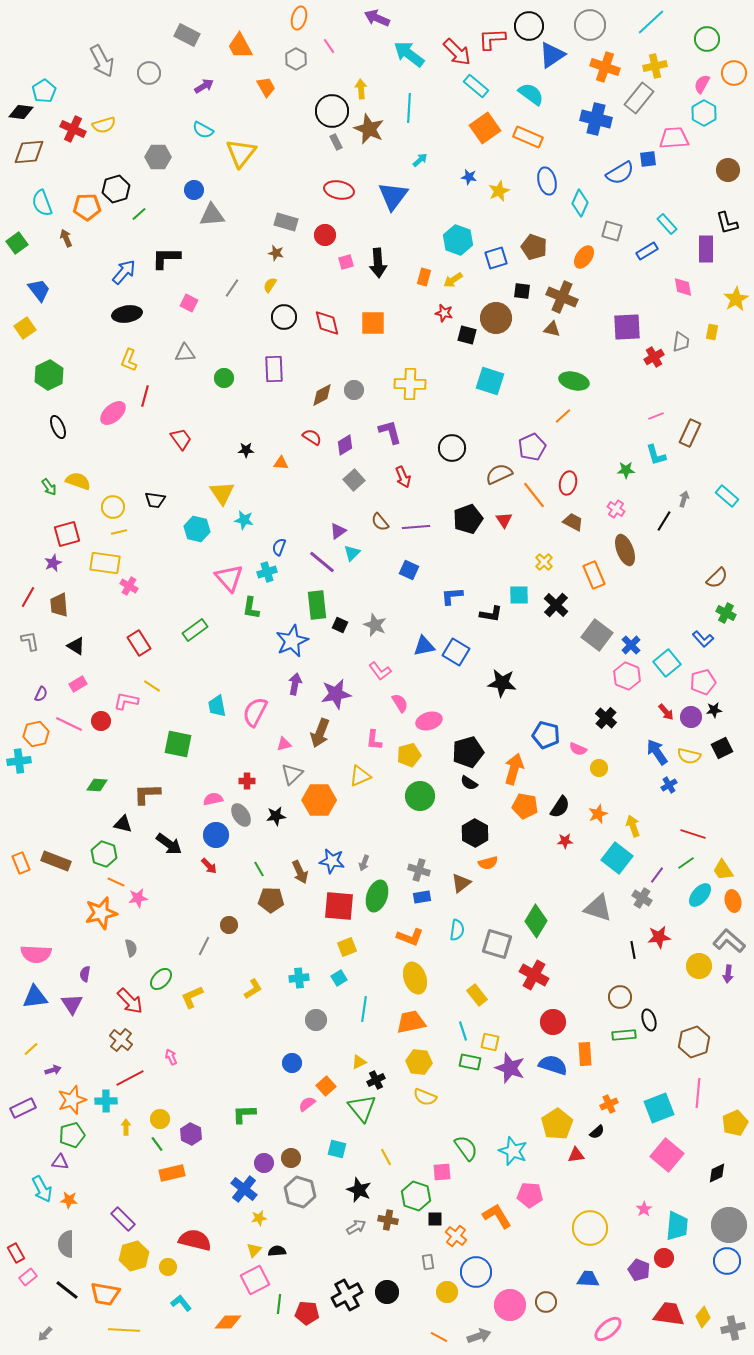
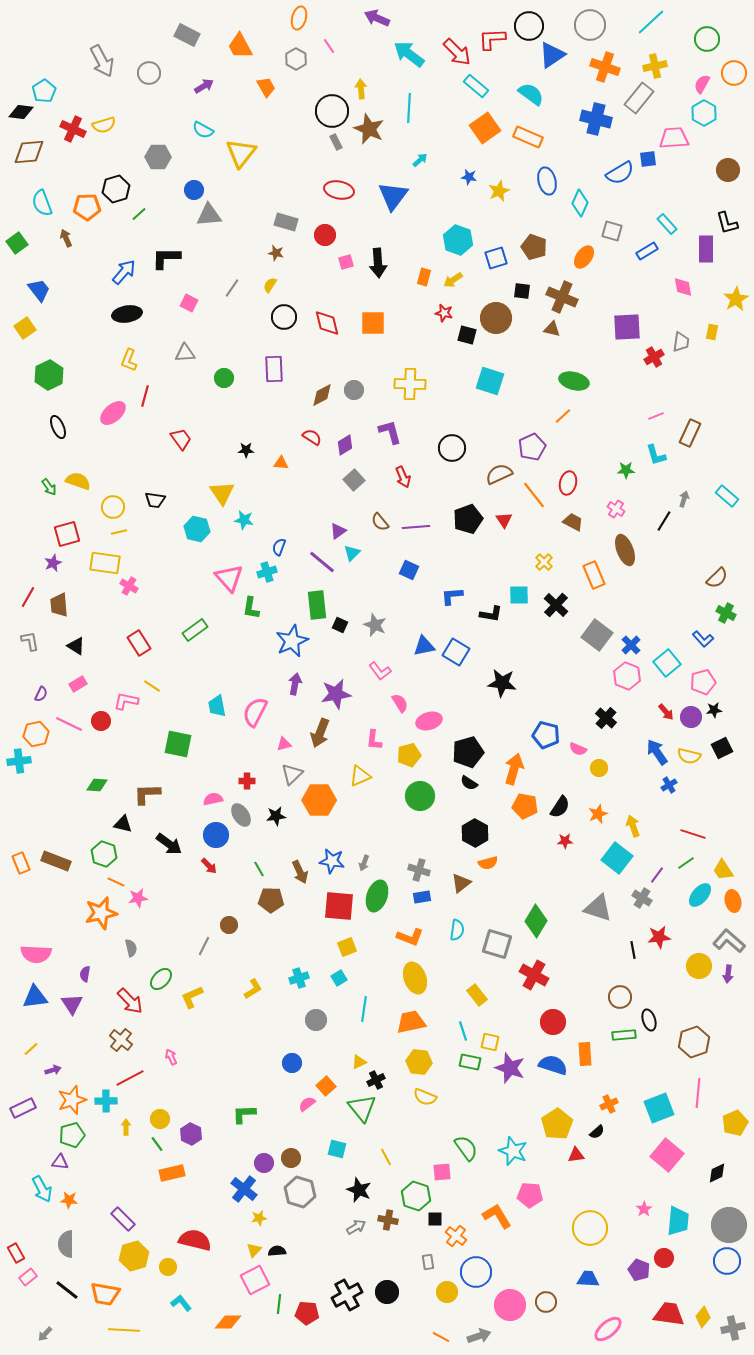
gray triangle at (212, 215): moved 3 px left
cyan cross at (299, 978): rotated 12 degrees counterclockwise
cyan trapezoid at (677, 1226): moved 1 px right, 5 px up
orange line at (439, 1337): moved 2 px right
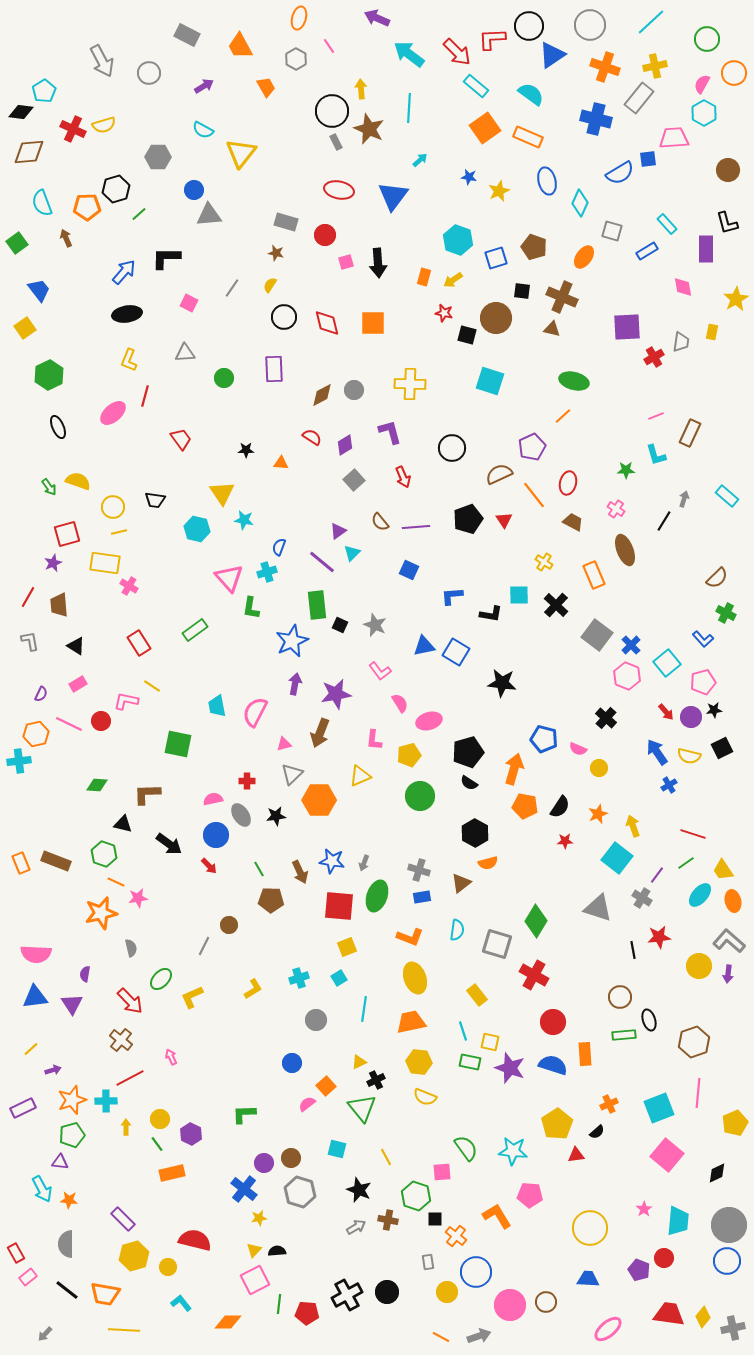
yellow cross at (544, 562): rotated 12 degrees counterclockwise
blue pentagon at (546, 735): moved 2 px left, 4 px down
cyan star at (513, 1151): rotated 16 degrees counterclockwise
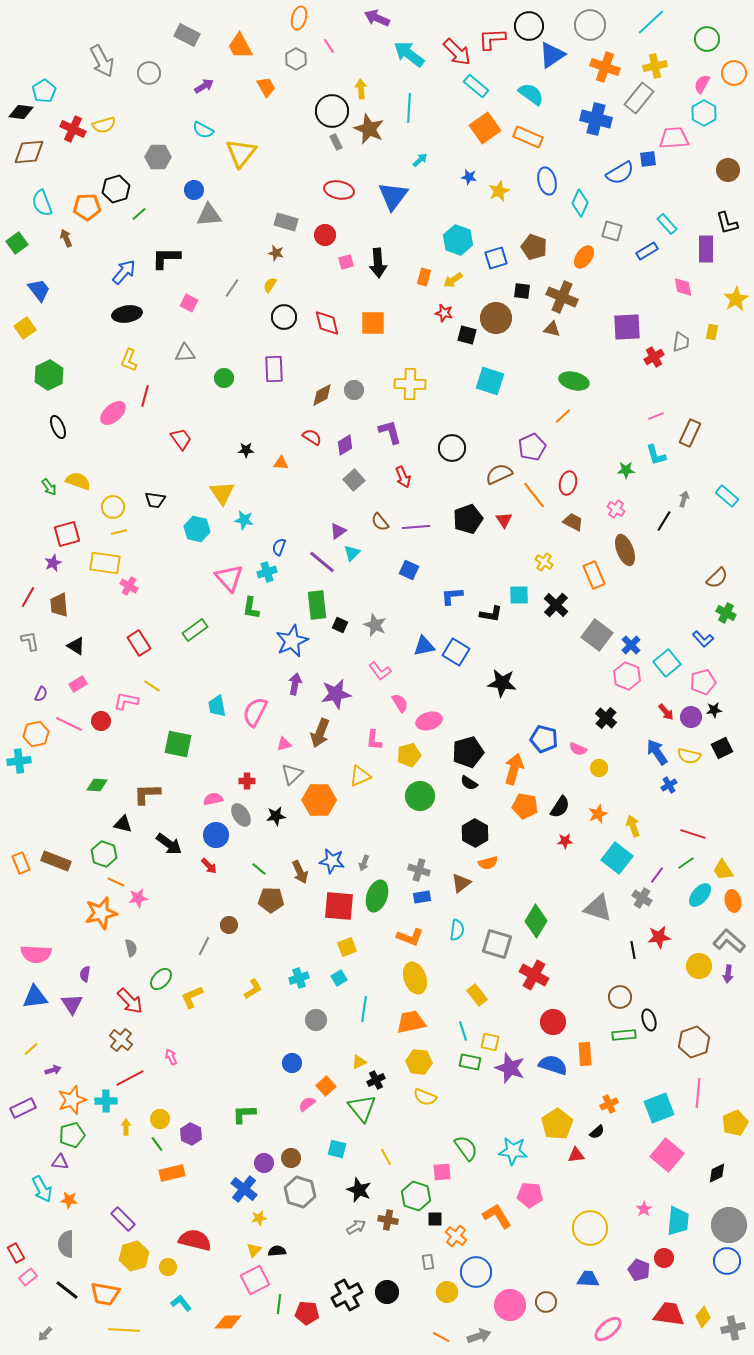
green line at (259, 869): rotated 21 degrees counterclockwise
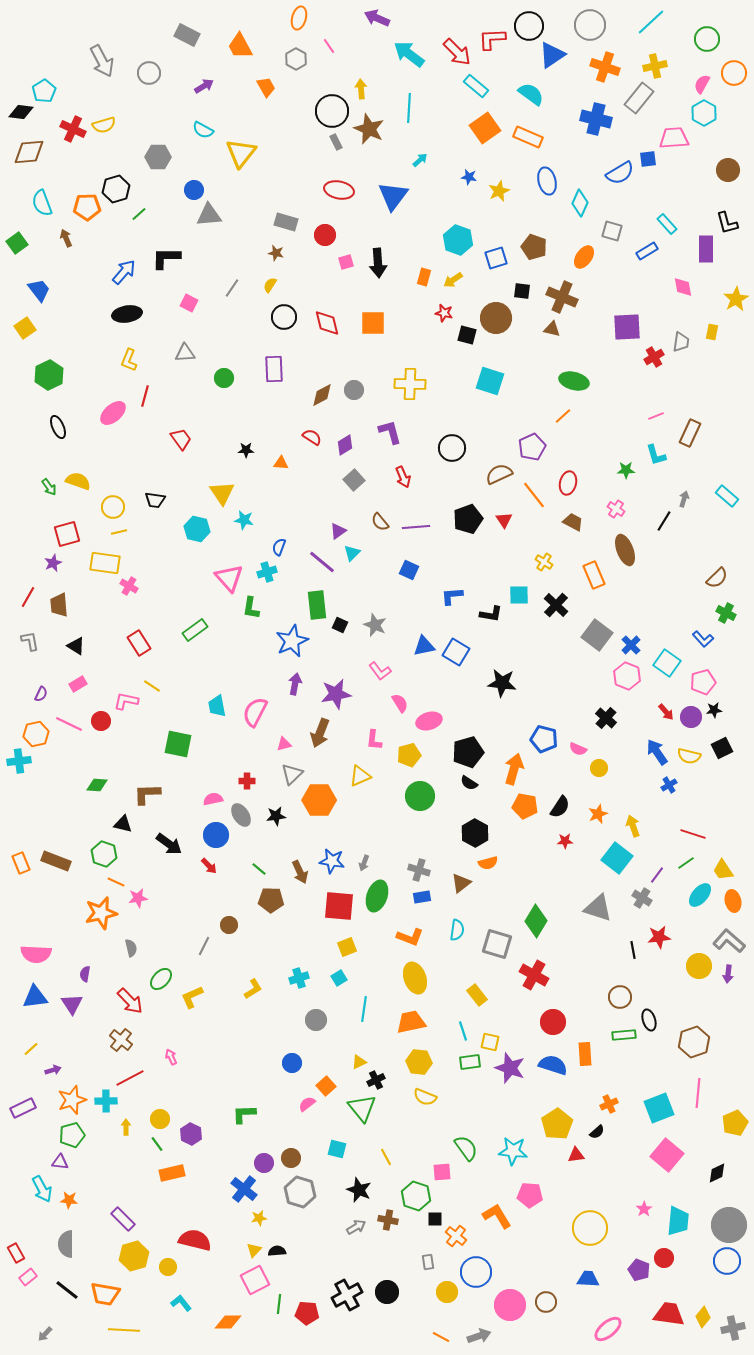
cyan square at (667, 663): rotated 16 degrees counterclockwise
green rectangle at (470, 1062): rotated 20 degrees counterclockwise
